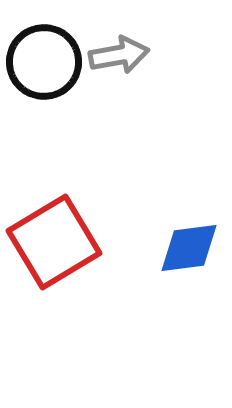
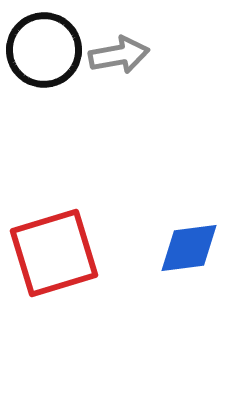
black circle: moved 12 px up
red square: moved 11 px down; rotated 14 degrees clockwise
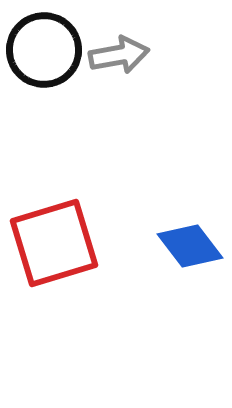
blue diamond: moved 1 px right, 2 px up; rotated 60 degrees clockwise
red square: moved 10 px up
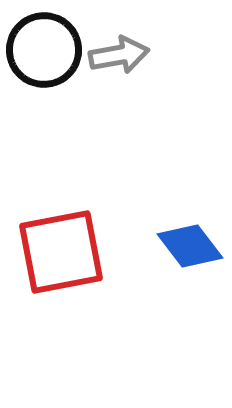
red square: moved 7 px right, 9 px down; rotated 6 degrees clockwise
